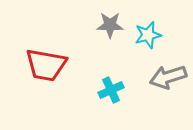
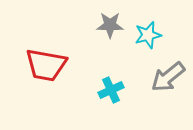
gray arrow: rotated 21 degrees counterclockwise
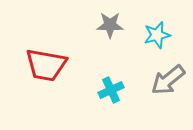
cyan star: moved 9 px right
gray arrow: moved 3 px down
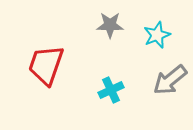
cyan star: rotated 8 degrees counterclockwise
red trapezoid: rotated 99 degrees clockwise
gray arrow: moved 2 px right
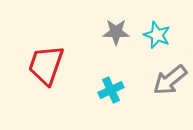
gray star: moved 6 px right, 7 px down
cyan star: rotated 28 degrees counterclockwise
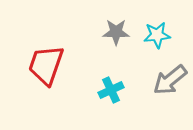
cyan star: rotated 28 degrees counterclockwise
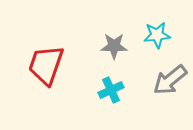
gray star: moved 2 px left, 14 px down
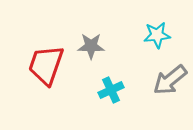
gray star: moved 23 px left
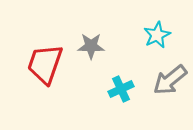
cyan star: rotated 20 degrees counterclockwise
red trapezoid: moved 1 px left, 1 px up
cyan cross: moved 10 px right, 1 px up
